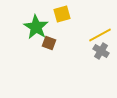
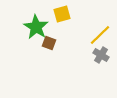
yellow line: rotated 15 degrees counterclockwise
gray cross: moved 4 px down
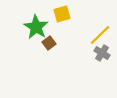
brown square: rotated 32 degrees clockwise
gray cross: moved 1 px right, 2 px up
